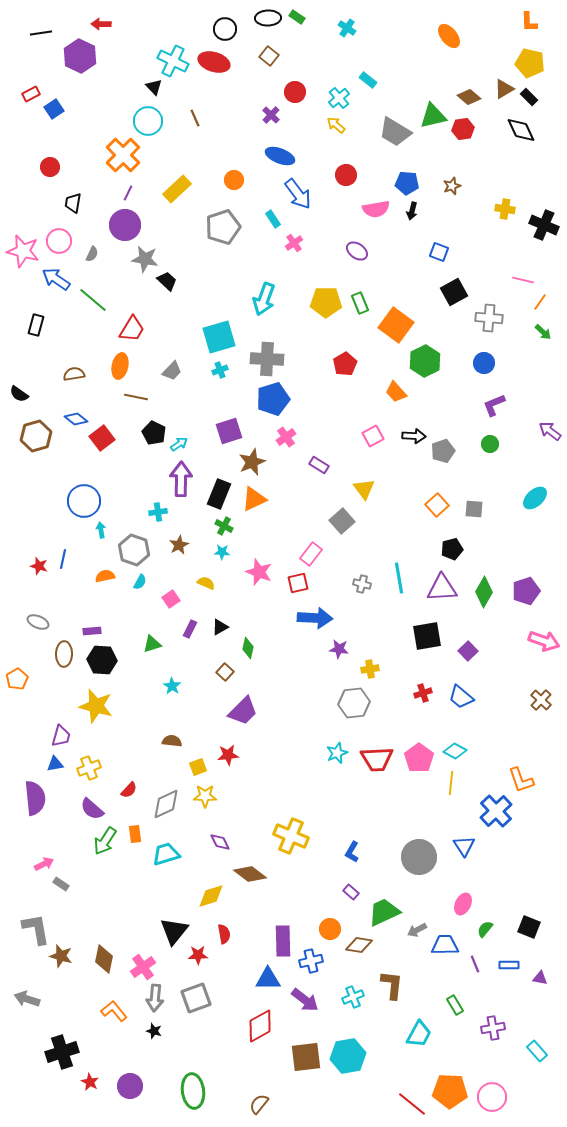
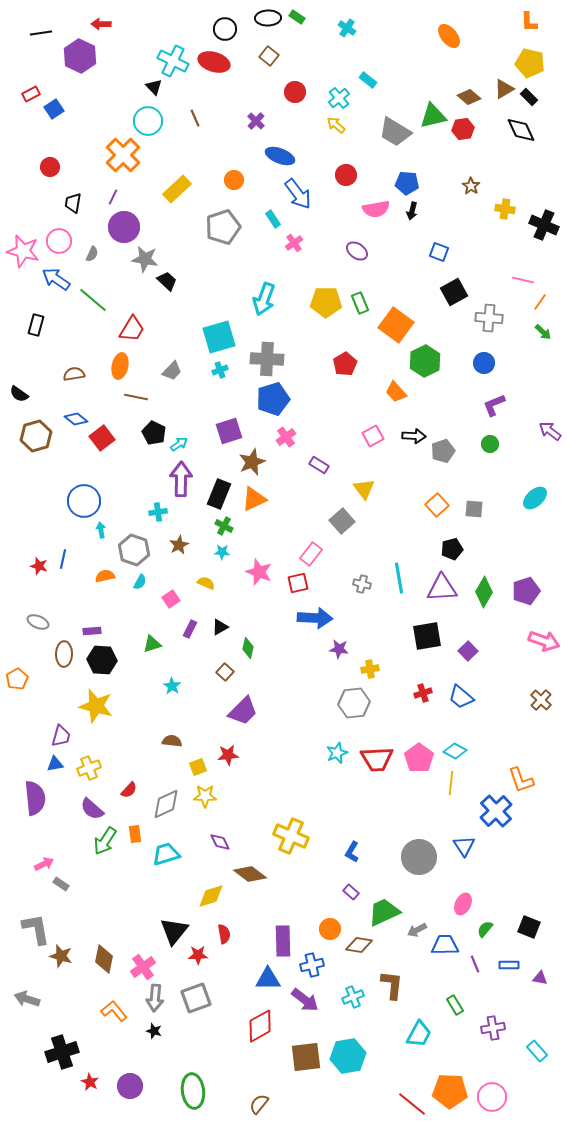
purple cross at (271, 115): moved 15 px left, 6 px down
brown star at (452, 186): moved 19 px right; rotated 18 degrees counterclockwise
purple line at (128, 193): moved 15 px left, 4 px down
purple circle at (125, 225): moved 1 px left, 2 px down
blue cross at (311, 961): moved 1 px right, 4 px down
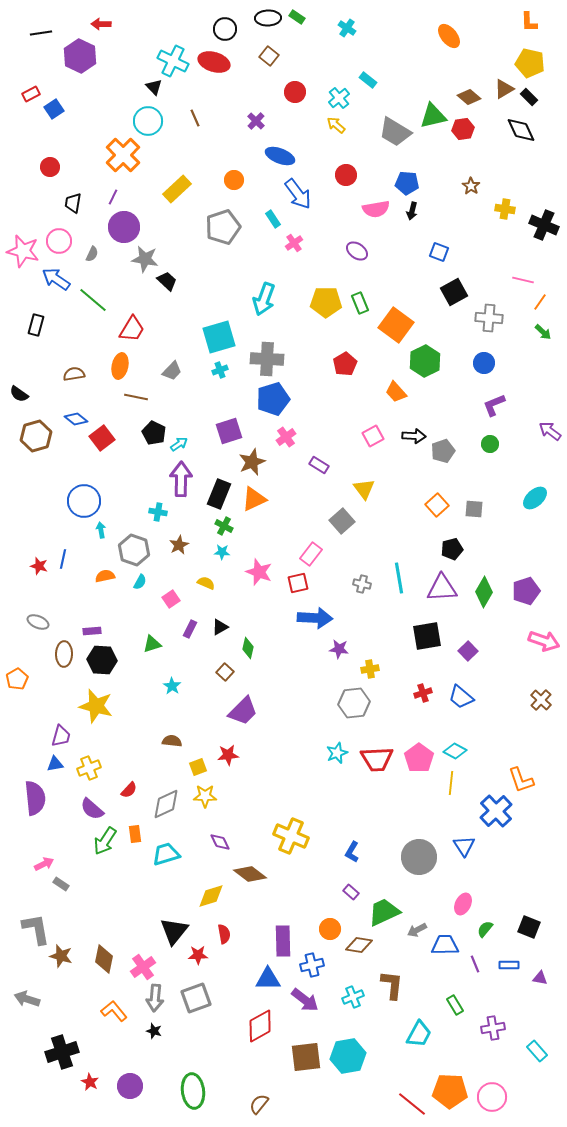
cyan cross at (158, 512): rotated 18 degrees clockwise
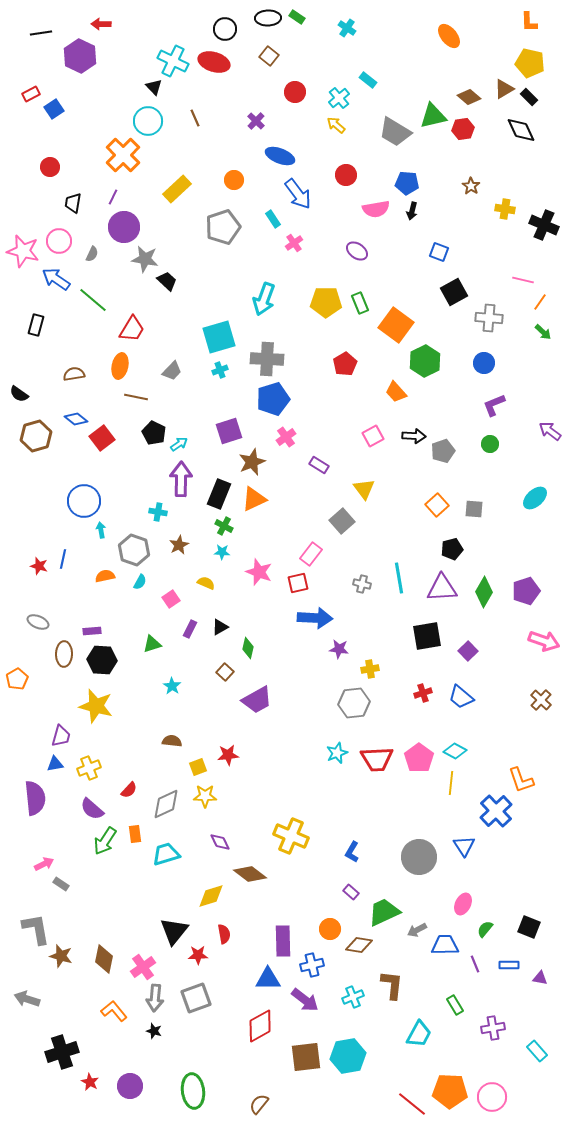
purple trapezoid at (243, 711): moved 14 px right, 11 px up; rotated 16 degrees clockwise
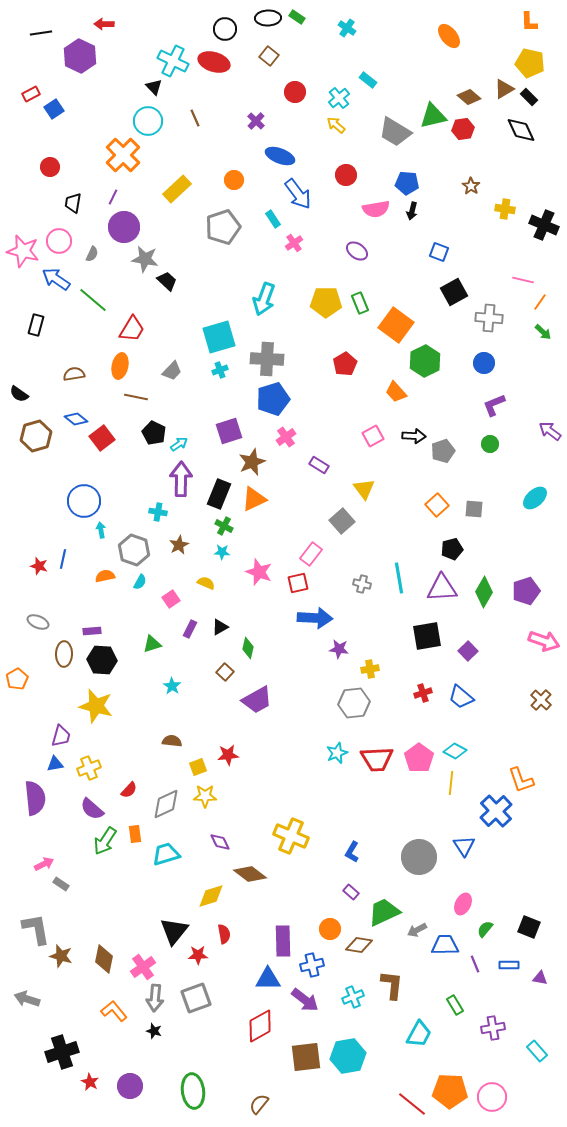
red arrow at (101, 24): moved 3 px right
